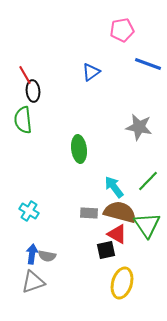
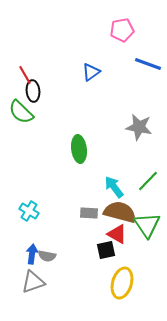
green semicircle: moved 2 px left, 8 px up; rotated 40 degrees counterclockwise
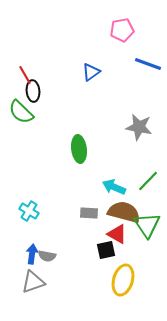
cyan arrow: rotated 30 degrees counterclockwise
brown semicircle: moved 4 px right
yellow ellipse: moved 1 px right, 3 px up
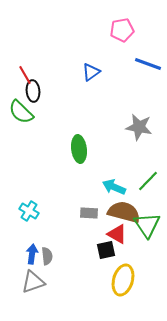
gray semicircle: rotated 108 degrees counterclockwise
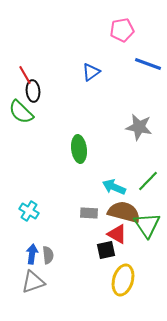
gray semicircle: moved 1 px right, 1 px up
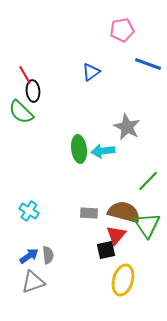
gray star: moved 12 px left; rotated 16 degrees clockwise
cyan arrow: moved 11 px left, 36 px up; rotated 30 degrees counterclockwise
red triangle: moved 1 px left, 1 px down; rotated 40 degrees clockwise
blue arrow: moved 3 px left, 2 px down; rotated 48 degrees clockwise
